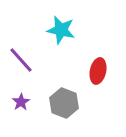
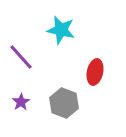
purple line: moved 3 px up
red ellipse: moved 3 px left, 1 px down
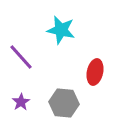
gray hexagon: rotated 16 degrees counterclockwise
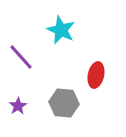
cyan star: rotated 12 degrees clockwise
red ellipse: moved 1 px right, 3 px down
purple star: moved 3 px left, 4 px down
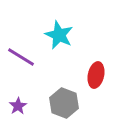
cyan star: moved 2 px left, 5 px down
purple line: rotated 16 degrees counterclockwise
gray hexagon: rotated 16 degrees clockwise
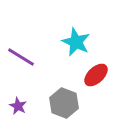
cyan star: moved 17 px right, 7 px down
red ellipse: rotated 35 degrees clockwise
purple star: rotated 12 degrees counterclockwise
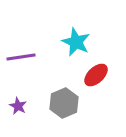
purple line: rotated 40 degrees counterclockwise
gray hexagon: rotated 16 degrees clockwise
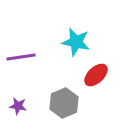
cyan star: rotated 12 degrees counterclockwise
purple star: rotated 18 degrees counterclockwise
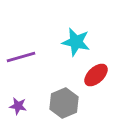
purple line: rotated 8 degrees counterclockwise
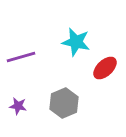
red ellipse: moved 9 px right, 7 px up
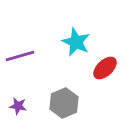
cyan star: rotated 12 degrees clockwise
purple line: moved 1 px left, 1 px up
